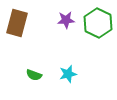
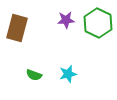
brown rectangle: moved 5 px down
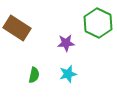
purple star: moved 23 px down
brown rectangle: rotated 72 degrees counterclockwise
green semicircle: rotated 98 degrees counterclockwise
